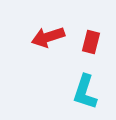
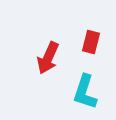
red arrow: moved 21 px down; rotated 48 degrees counterclockwise
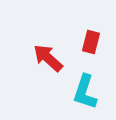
red arrow: rotated 108 degrees clockwise
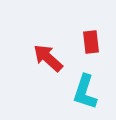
red rectangle: rotated 20 degrees counterclockwise
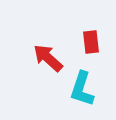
cyan L-shape: moved 3 px left, 3 px up
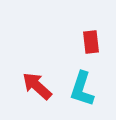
red arrow: moved 11 px left, 28 px down
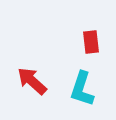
red arrow: moved 5 px left, 5 px up
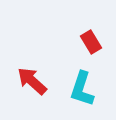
red rectangle: rotated 25 degrees counterclockwise
